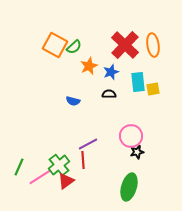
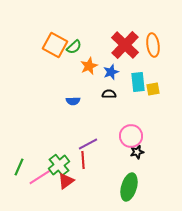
blue semicircle: rotated 16 degrees counterclockwise
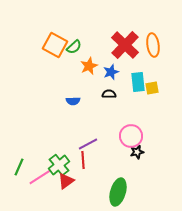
yellow square: moved 1 px left, 1 px up
green ellipse: moved 11 px left, 5 px down
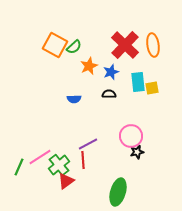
blue semicircle: moved 1 px right, 2 px up
pink line: moved 20 px up
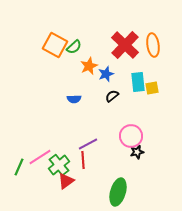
blue star: moved 5 px left, 2 px down
black semicircle: moved 3 px right, 2 px down; rotated 40 degrees counterclockwise
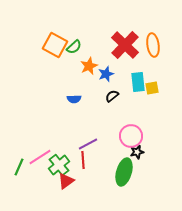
green ellipse: moved 6 px right, 20 px up
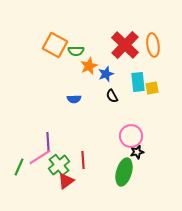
green semicircle: moved 2 px right, 4 px down; rotated 42 degrees clockwise
black semicircle: rotated 80 degrees counterclockwise
purple line: moved 40 px left, 2 px up; rotated 66 degrees counterclockwise
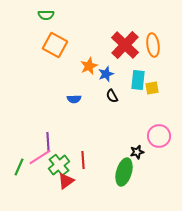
green semicircle: moved 30 px left, 36 px up
cyan rectangle: moved 2 px up; rotated 12 degrees clockwise
pink circle: moved 28 px right
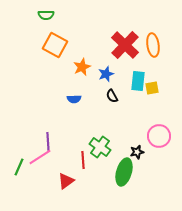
orange star: moved 7 px left, 1 px down
cyan rectangle: moved 1 px down
green cross: moved 41 px right, 18 px up; rotated 15 degrees counterclockwise
